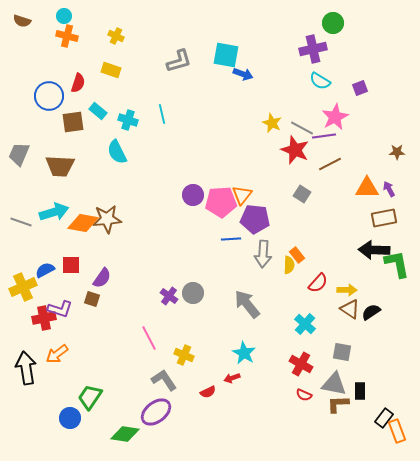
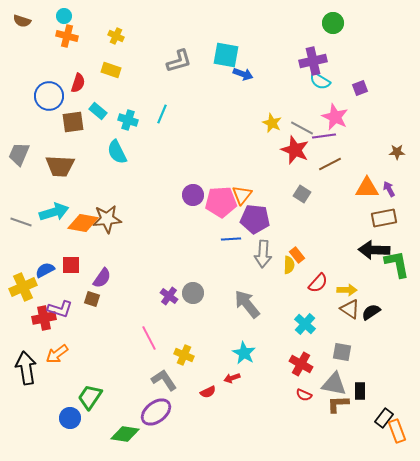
purple cross at (313, 49): moved 12 px down
cyan line at (162, 114): rotated 36 degrees clockwise
pink star at (335, 117): rotated 20 degrees counterclockwise
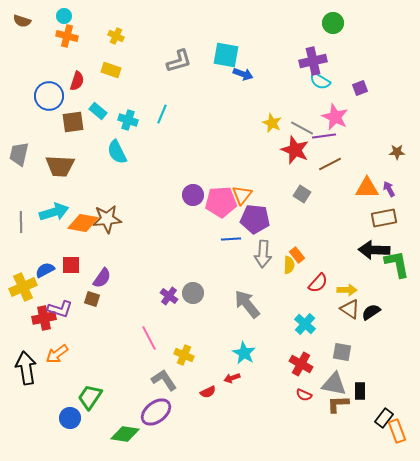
red semicircle at (78, 83): moved 1 px left, 2 px up
gray trapezoid at (19, 154): rotated 10 degrees counterclockwise
gray line at (21, 222): rotated 70 degrees clockwise
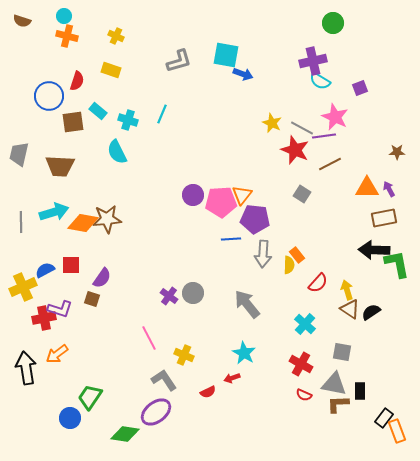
yellow arrow at (347, 290): rotated 108 degrees counterclockwise
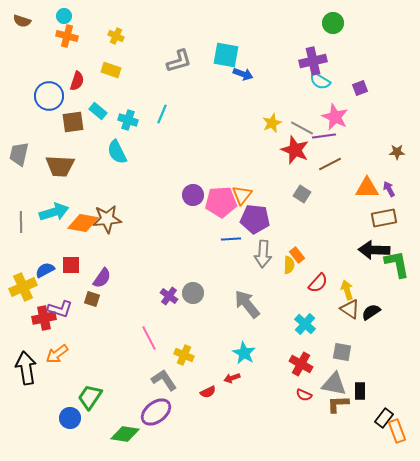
yellow star at (272, 123): rotated 24 degrees clockwise
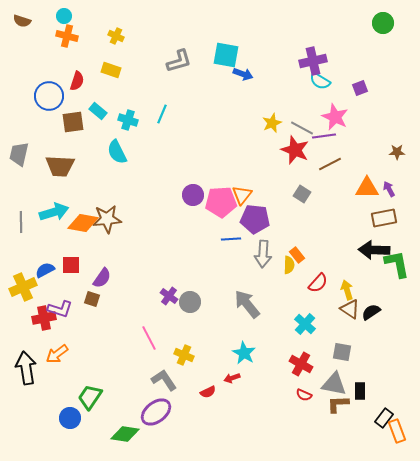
green circle at (333, 23): moved 50 px right
gray circle at (193, 293): moved 3 px left, 9 px down
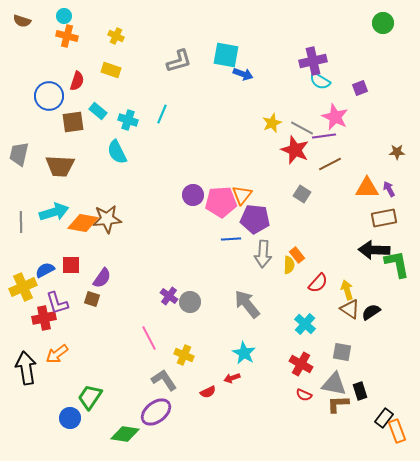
purple L-shape at (60, 309): moved 3 px left, 6 px up; rotated 55 degrees clockwise
black rectangle at (360, 391): rotated 18 degrees counterclockwise
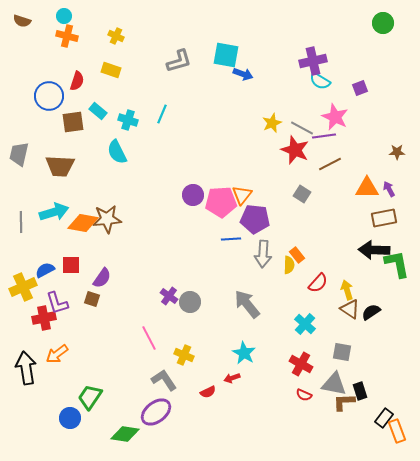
brown L-shape at (338, 404): moved 6 px right, 2 px up
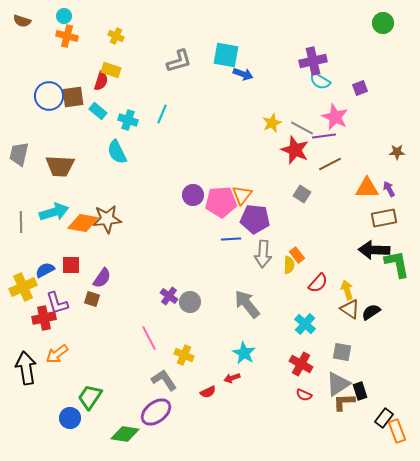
red semicircle at (77, 81): moved 24 px right
brown square at (73, 122): moved 25 px up
gray triangle at (334, 384): moved 4 px right; rotated 44 degrees counterclockwise
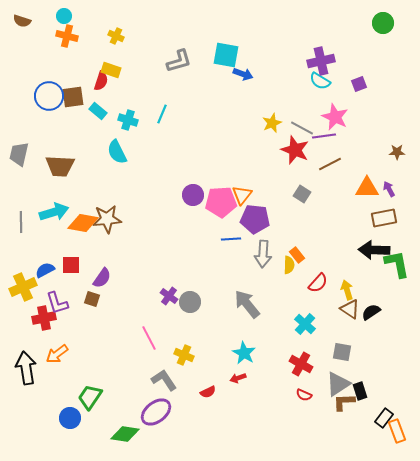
purple cross at (313, 61): moved 8 px right
purple square at (360, 88): moved 1 px left, 4 px up
red arrow at (232, 378): moved 6 px right
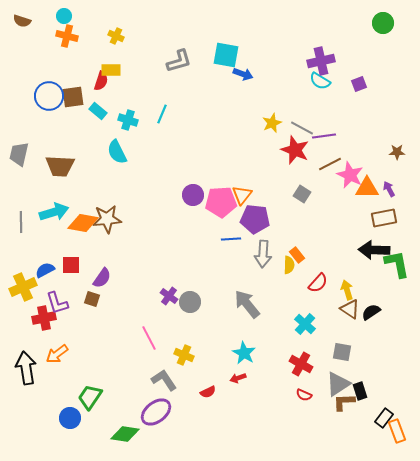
yellow rectangle at (111, 70): rotated 18 degrees counterclockwise
pink star at (335, 117): moved 15 px right, 58 px down
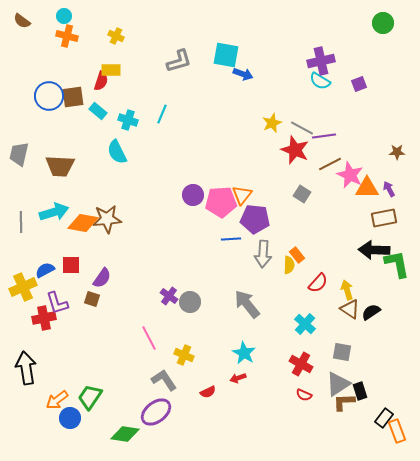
brown semicircle at (22, 21): rotated 18 degrees clockwise
orange arrow at (57, 354): moved 46 px down
